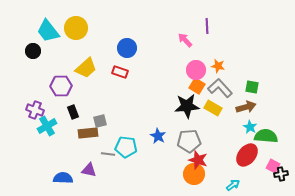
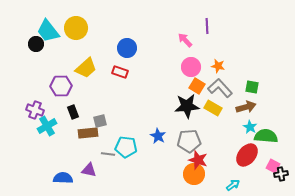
black circle: moved 3 px right, 7 px up
pink circle: moved 5 px left, 3 px up
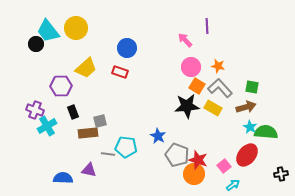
green semicircle: moved 4 px up
gray pentagon: moved 12 px left, 14 px down; rotated 25 degrees clockwise
pink square: moved 49 px left; rotated 24 degrees clockwise
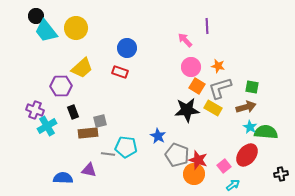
cyan trapezoid: moved 2 px left
black circle: moved 28 px up
yellow trapezoid: moved 4 px left
gray L-shape: rotated 65 degrees counterclockwise
black star: moved 4 px down
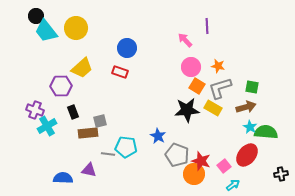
red star: moved 3 px right, 1 px down
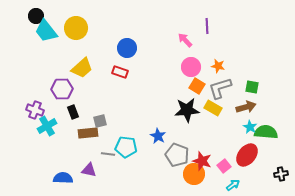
purple hexagon: moved 1 px right, 3 px down
red star: moved 1 px right
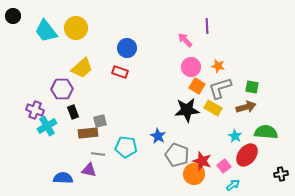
black circle: moved 23 px left
cyan star: moved 15 px left, 9 px down
gray line: moved 10 px left
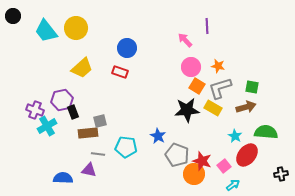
purple hexagon: moved 11 px down; rotated 10 degrees counterclockwise
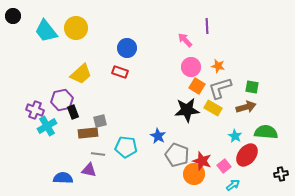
yellow trapezoid: moved 1 px left, 6 px down
